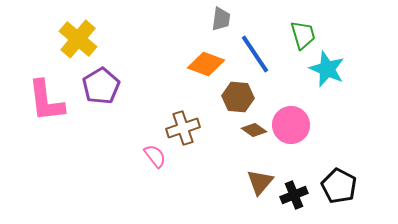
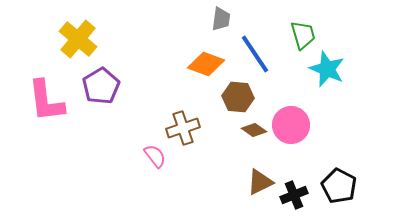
brown triangle: rotated 24 degrees clockwise
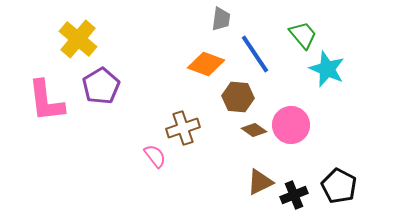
green trapezoid: rotated 24 degrees counterclockwise
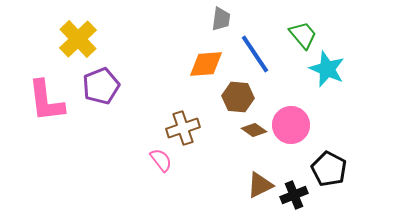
yellow cross: rotated 6 degrees clockwise
orange diamond: rotated 24 degrees counterclockwise
purple pentagon: rotated 9 degrees clockwise
pink semicircle: moved 6 px right, 4 px down
brown triangle: moved 3 px down
black pentagon: moved 10 px left, 17 px up
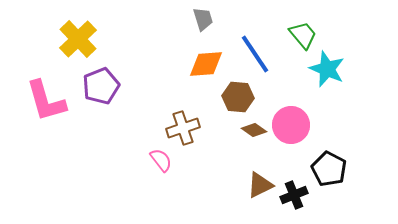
gray trapezoid: moved 18 px left; rotated 25 degrees counterclockwise
pink L-shape: rotated 9 degrees counterclockwise
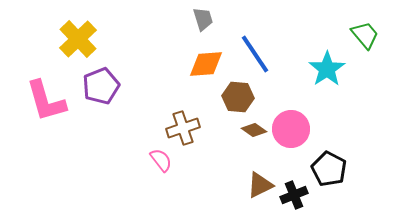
green trapezoid: moved 62 px right
cyan star: rotated 15 degrees clockwise
pink circle: moved 4 px down
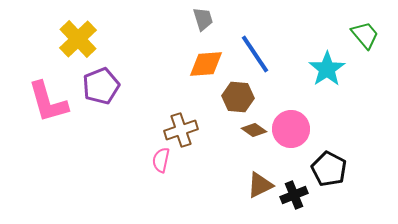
pink L-shape: moved 2 px right, 1 px down
brown cross: moved 2 px left, 2 px down
pink semicircle: rotated 130 degrees counterclockwise
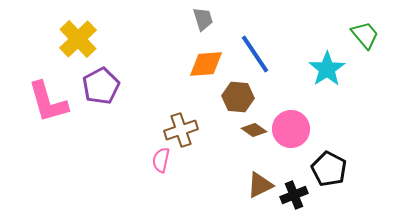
purple pentagon: rotated 6 degrees counterclockwise
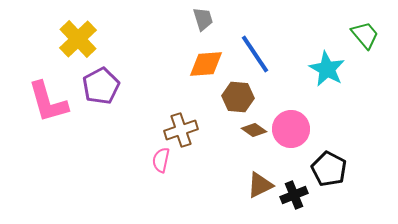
cyan star: rotated 9 degrees counterclockwise
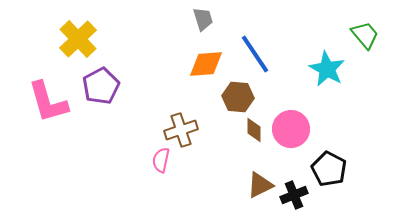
brown diamond: rotated 55 degrees clockwise
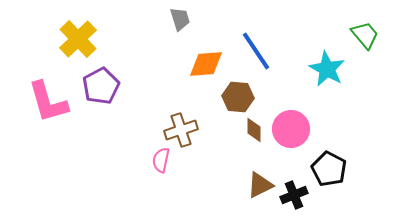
gray trapezoid: moved 23 px left
blue line: moved 1 px right, 3 px up
